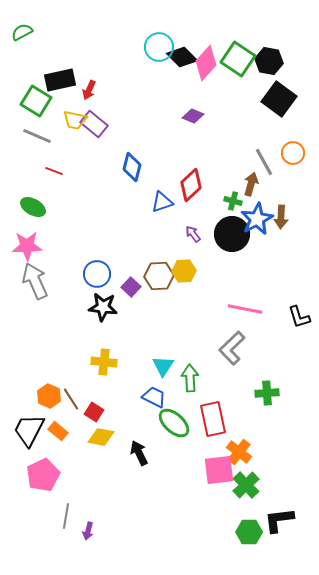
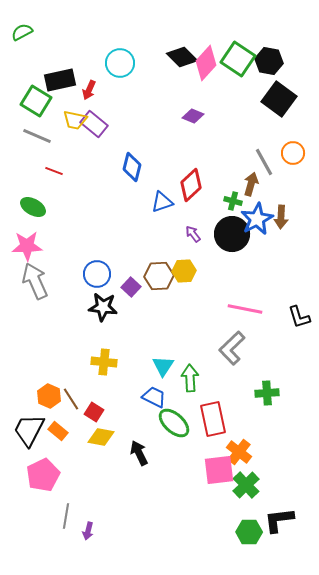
cyan circle at (159, 47): moved 39 px left, 16 px down
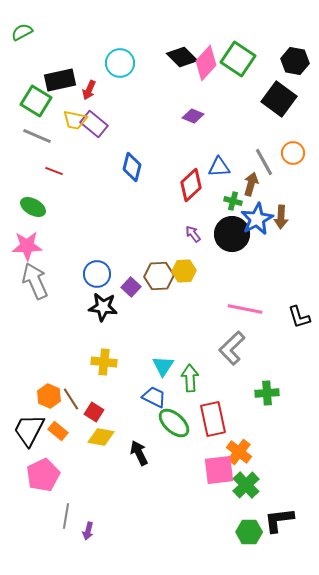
black hexagon at (269, 61): moved 26 px right
blue triangle at (162, 202): moved 57 px right, 35 px up; rotated 15 degrees clockwise
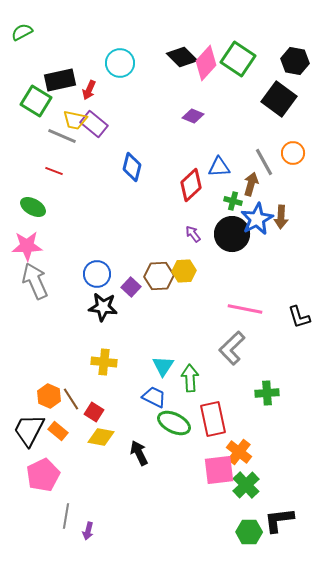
gray line at (37, 136): moved 25 px right
green ellipse at (174, 423): rotated 16 degrees counterclockwise
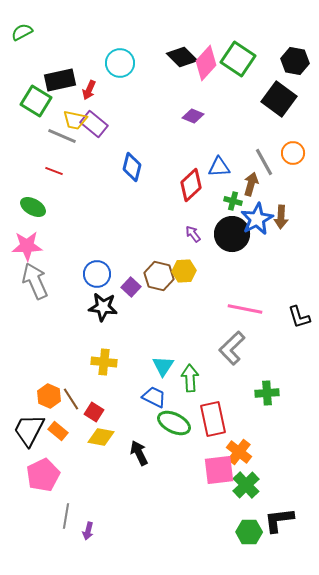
brown hexagon at (159, 276): rotated 16 degrees clockwise
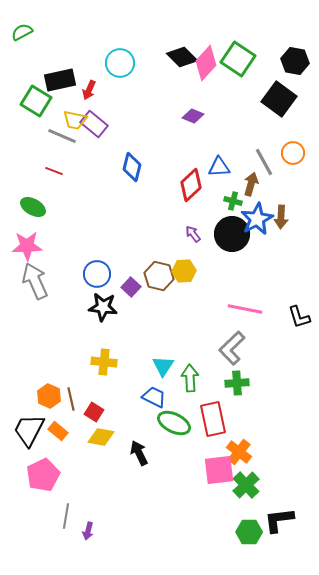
green cross at (267, 393): moved 30 px left, 10 px up
brown line at (71, 399): rotated 20 degrees clockwise
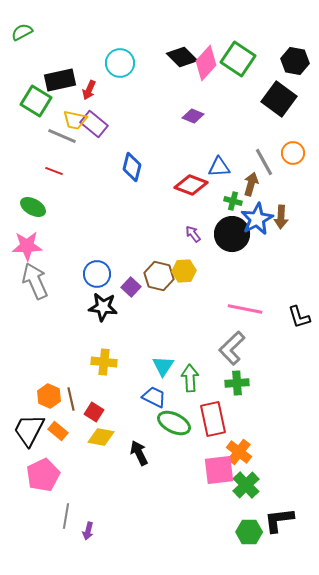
red diamond at (191, 185): rotated 64 degrees clockwise
